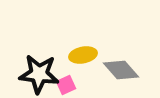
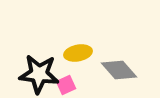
yellow ellipse: moved 5 px left, 2 px up
gray diamond: moved 2 px left
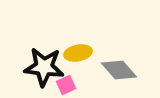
black star: moved 5 px right, 7 px up
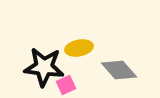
yellow ellipse: moved 1 px right, 5 px up
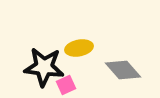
gray diamond: moved 4 px right
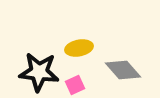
black star: moved 5 px left, 5 px down
pink square: moved 9 px right
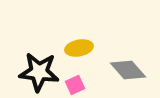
gray diamond: moved 5 px right
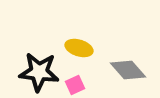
yellow ellipse: rotated 28 degrees clockwise
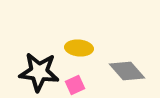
yellow ellipse: rotated 12 degrees counterclockwise
gray diamond: moved 1 px left, 1 px down
